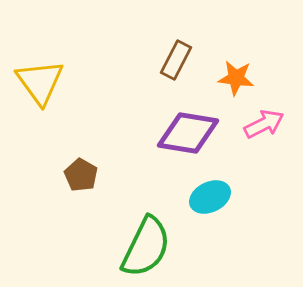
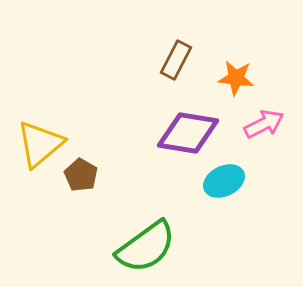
yellow triangle: moved 62 px down; rotated 26 degrees clockwise
cyan ellipse: moved 14 px right, 16 px up
green semicircle: rotated 28 degrees clockwise
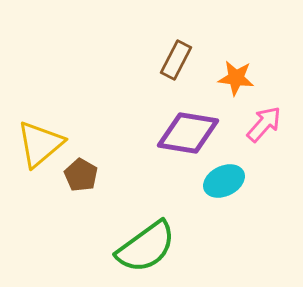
pink arrow: rotated 21 degrees counterclockwise
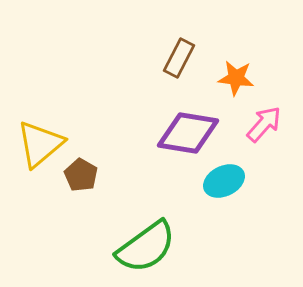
brown rectangle: moved 3 px right, 2 px up
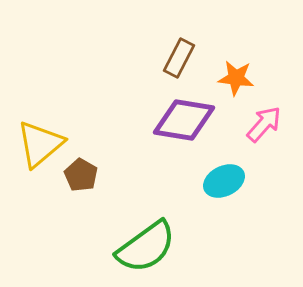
purple diamond: moved 4 px left, 13 px up
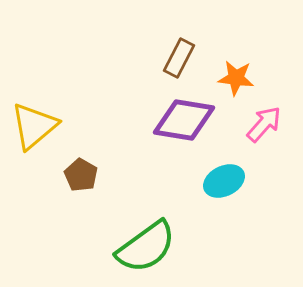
yellow triangle: moved 6 px left, 18 px up
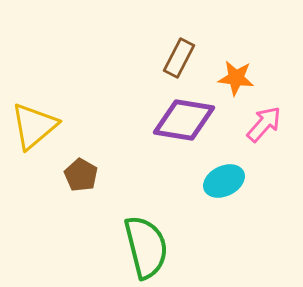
green semicircle: rotated 68 degrees counterclockwise
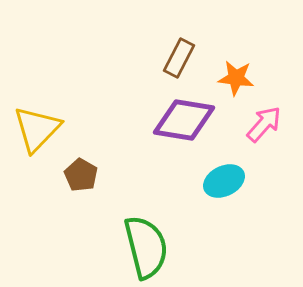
yellow triangle: moved 3 px right, 3 px down; rotated 6 degrees counterclockwise
